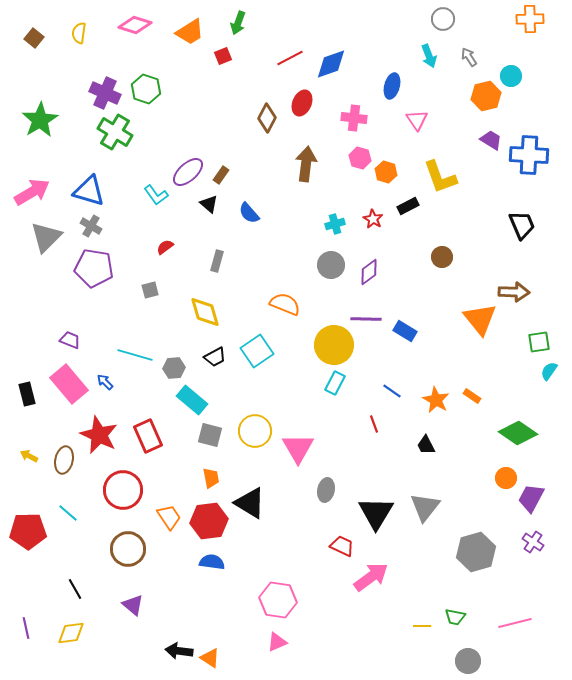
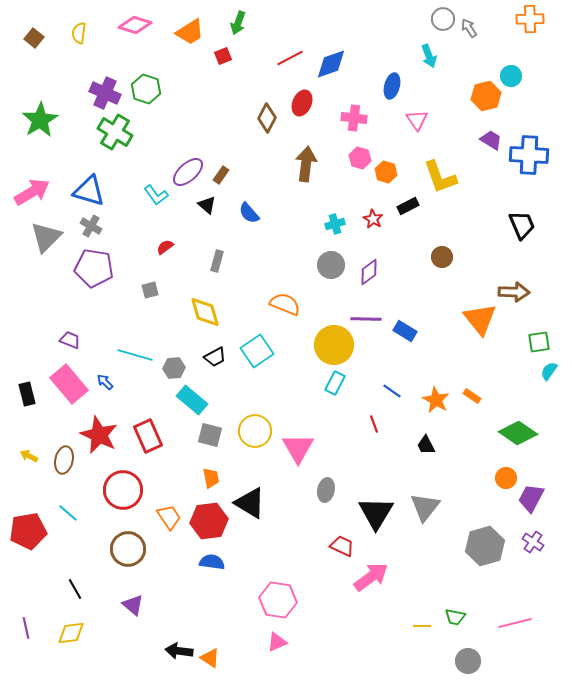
gray arrow at (469, 57): moved 29 px up
black triangle at (209, 204): moved 2 px left, 1 px down
red pentagon at (28, 531): rotated 9 degrees counterclockwise
gray hexagon at (476, 552): moved 9 px right, 6 px up
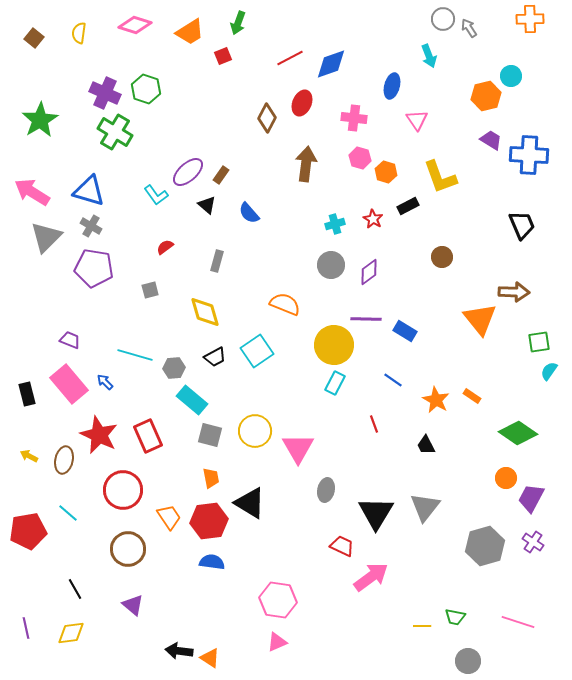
pink arrow at (32, 192): rotated 117 degrees counterclockwise
blue line at (392, 391): moved 1 px right, 11 px up
pink line at (515, 623): moved 3 px right, 1 px up; rotated 32 degrees clockwise
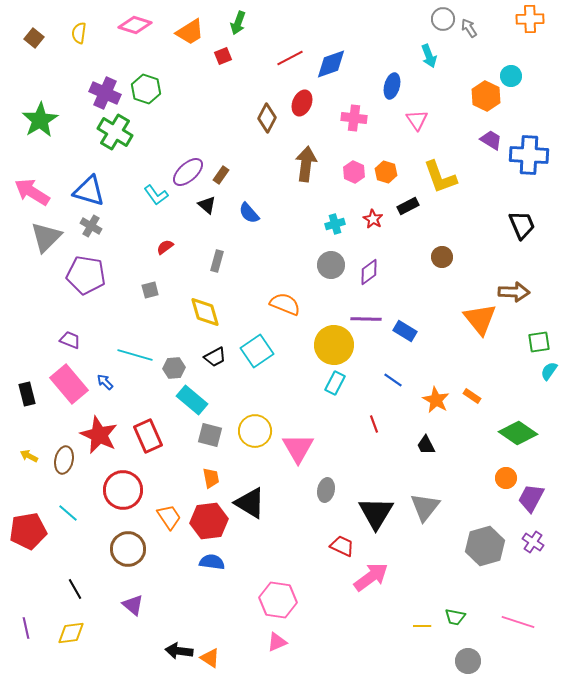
orange hexagon at (486, 96): rotated 20 degrees counterclockwise
pink hexagon at (360, 158): moved 6 px left, 14 px down; rotated 10 degrees clockwise
purple pentagon at (94, 268): moved 8 px left, 7 px down
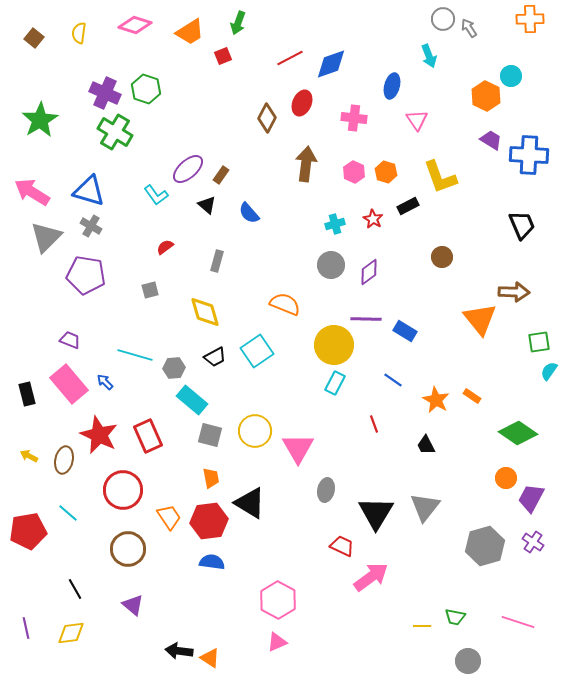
purple ellipse at (188, 172): moved 3 px up
pink hexagon at (278, 600): rotated 21 degrees clockwise
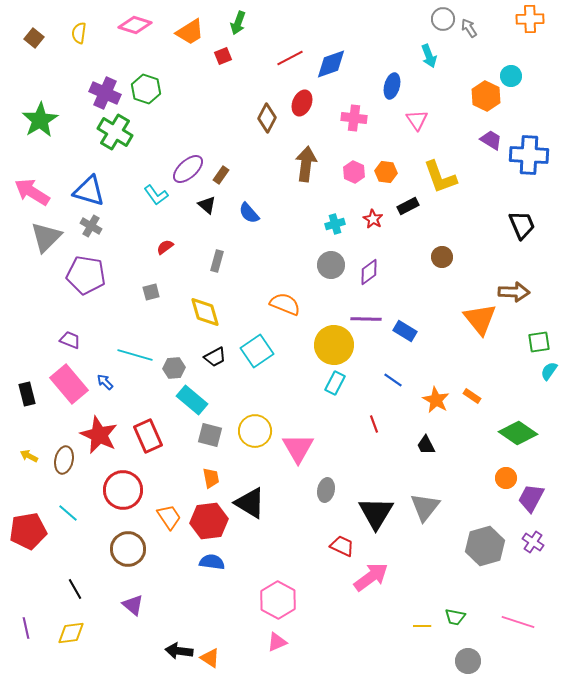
orange hexagon at (386, 172): rotated 10 degrees counterclockwise
gray square at (150, 290): moved 1 px right, 2 px down
